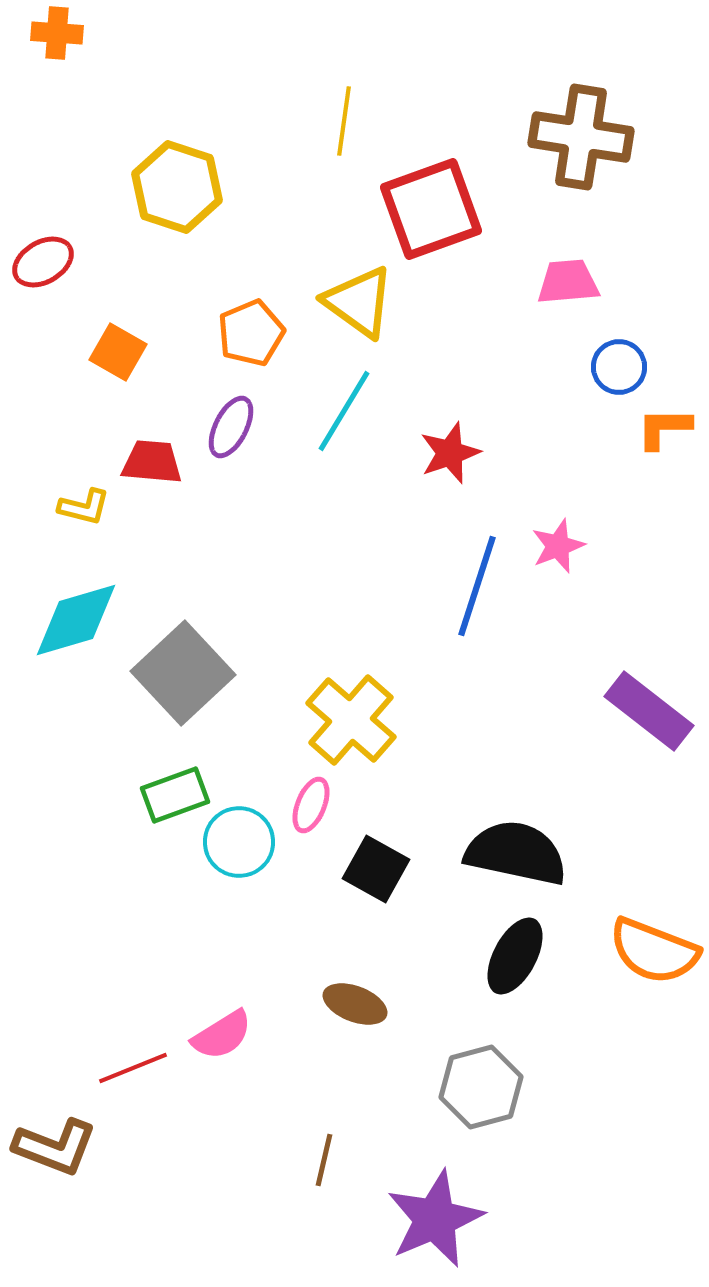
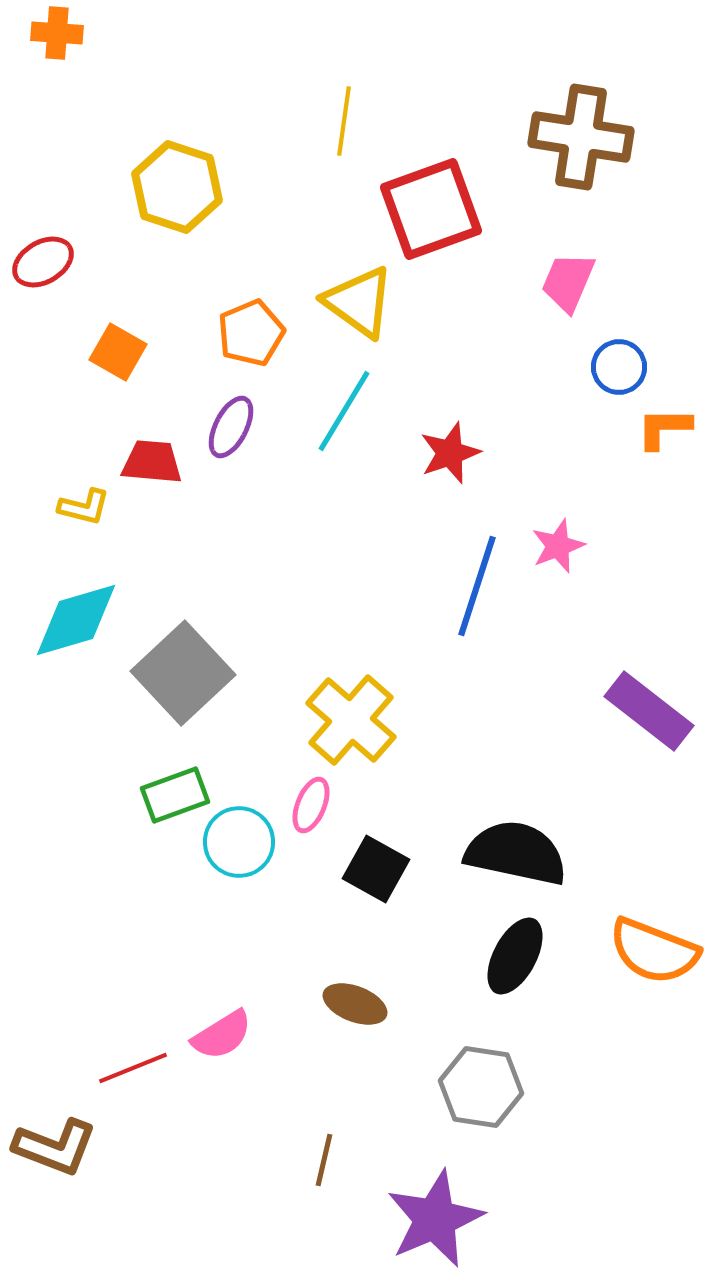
pink trapezoid: rotated 62 degrees counterclockwise
gray hexagon: rotated 24 degrees clockwise
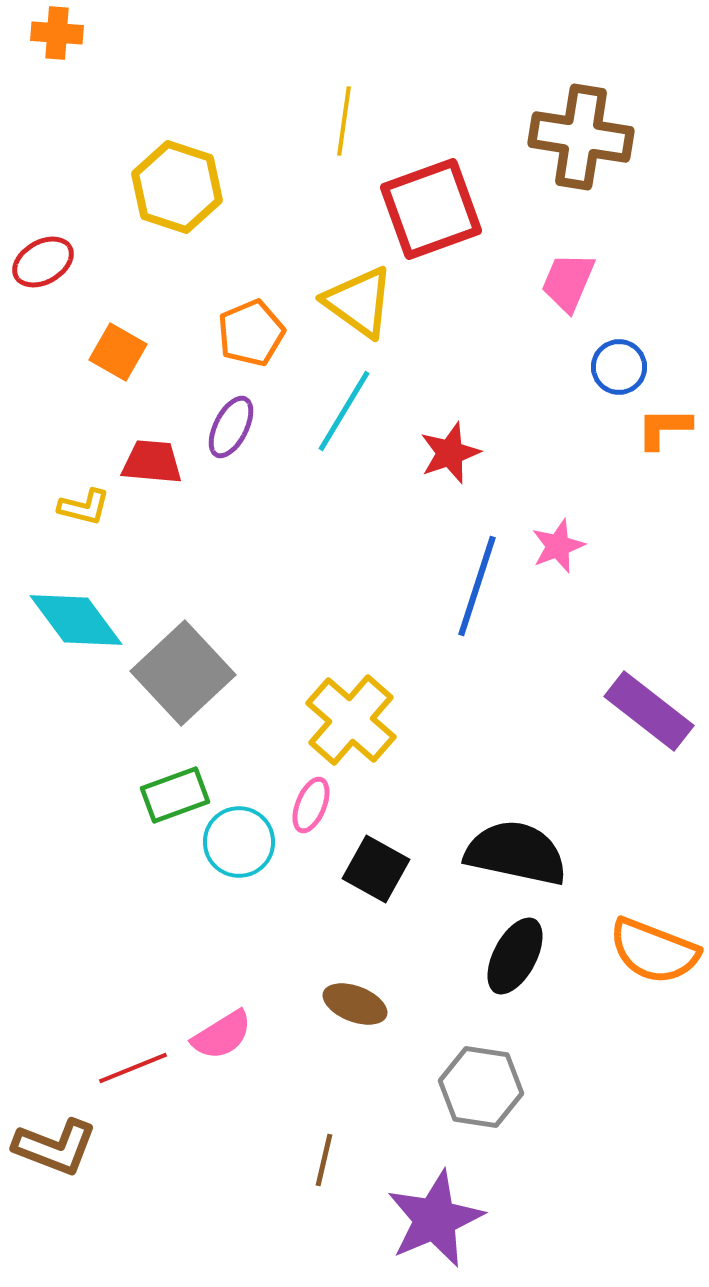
cyan diamond: rotated 70 degrees clockwise
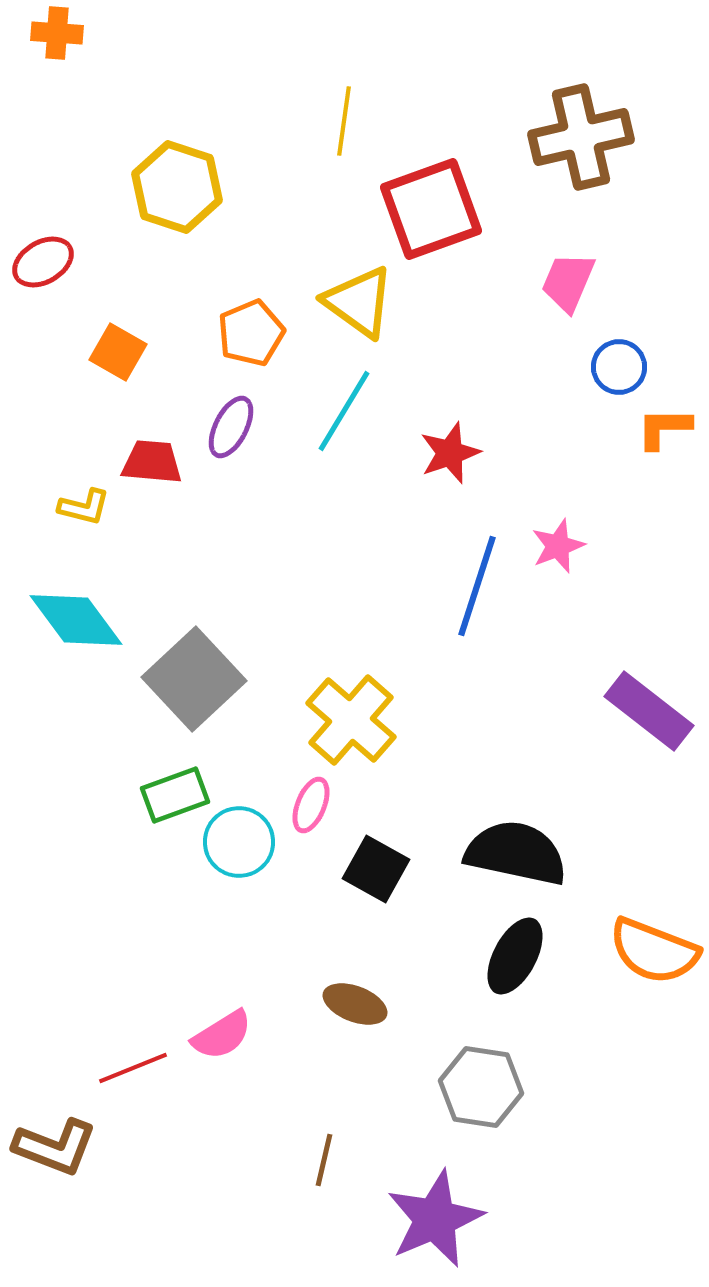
brown cross: rotated 22 degrees counterclockwise
gray square: moved 11 px right, 6 px down
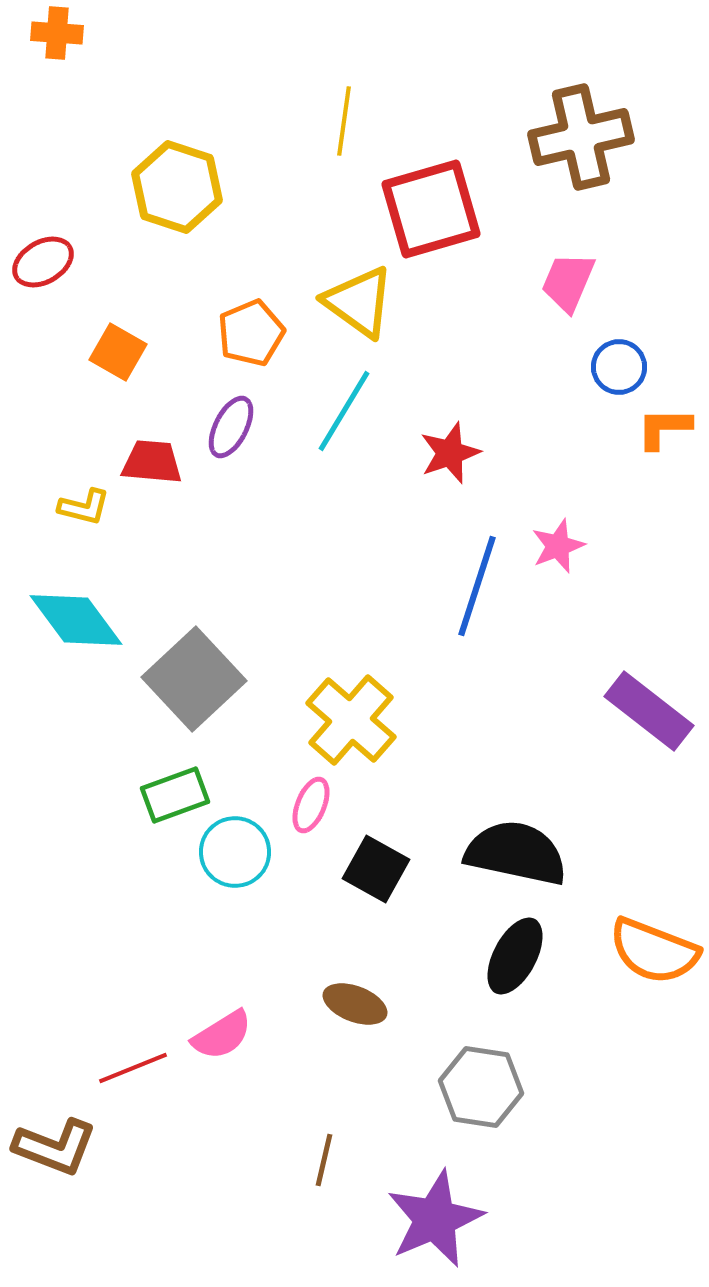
red square: rotated 4 degrees clockwise
cyan circle: moved 4 px left, 10 px down
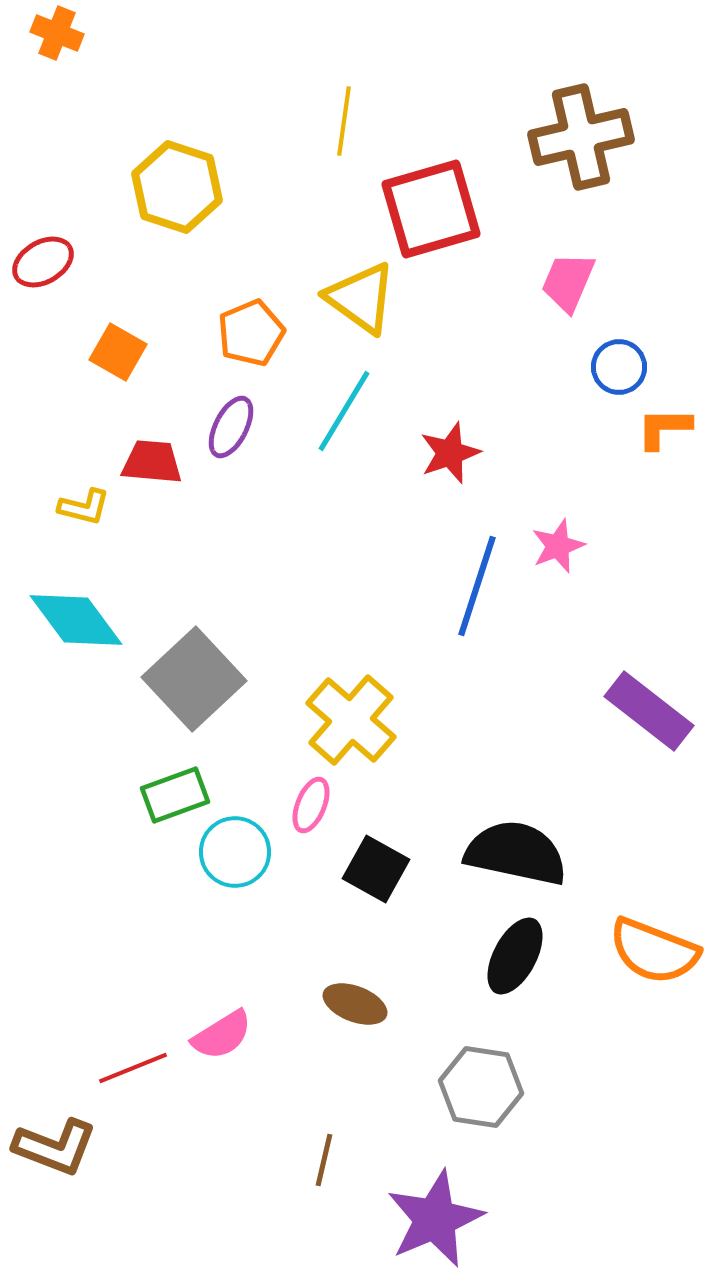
orange cross: rotated 18 degrees clockwise
yellow triangle: moved 2 px right, 4 px up
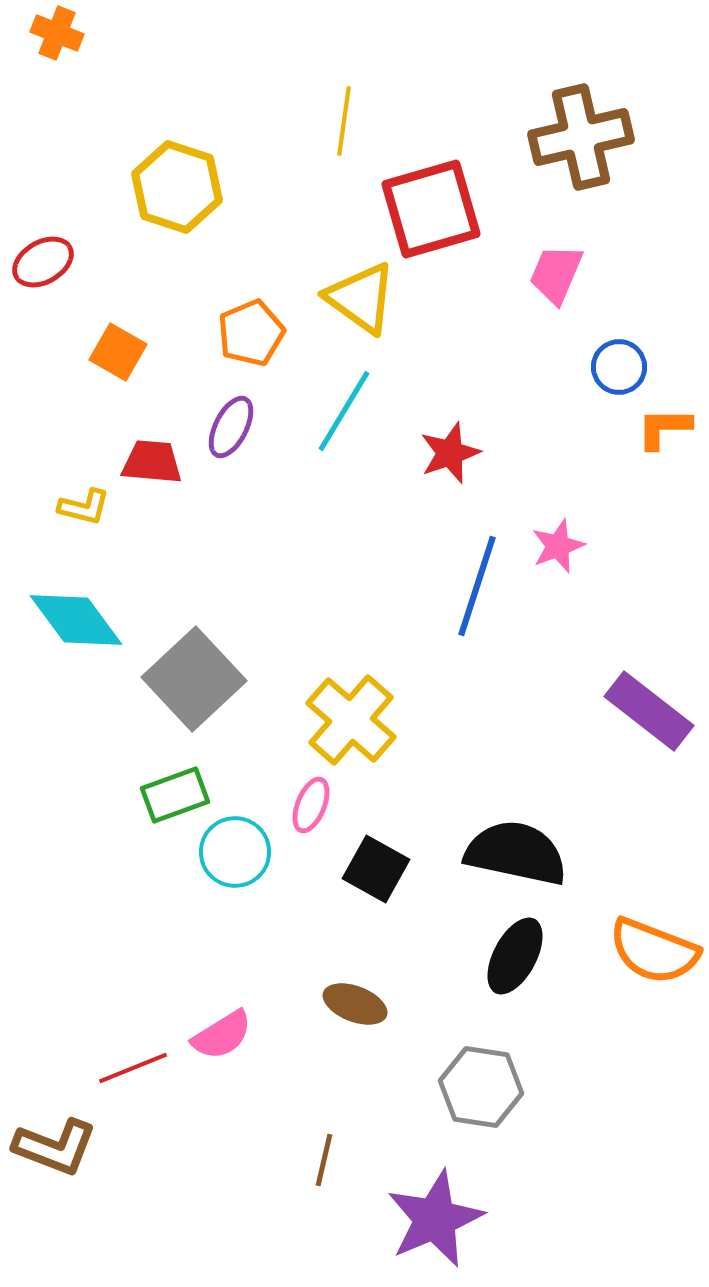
pink trapezoid: moved 12 px left, 8 px up
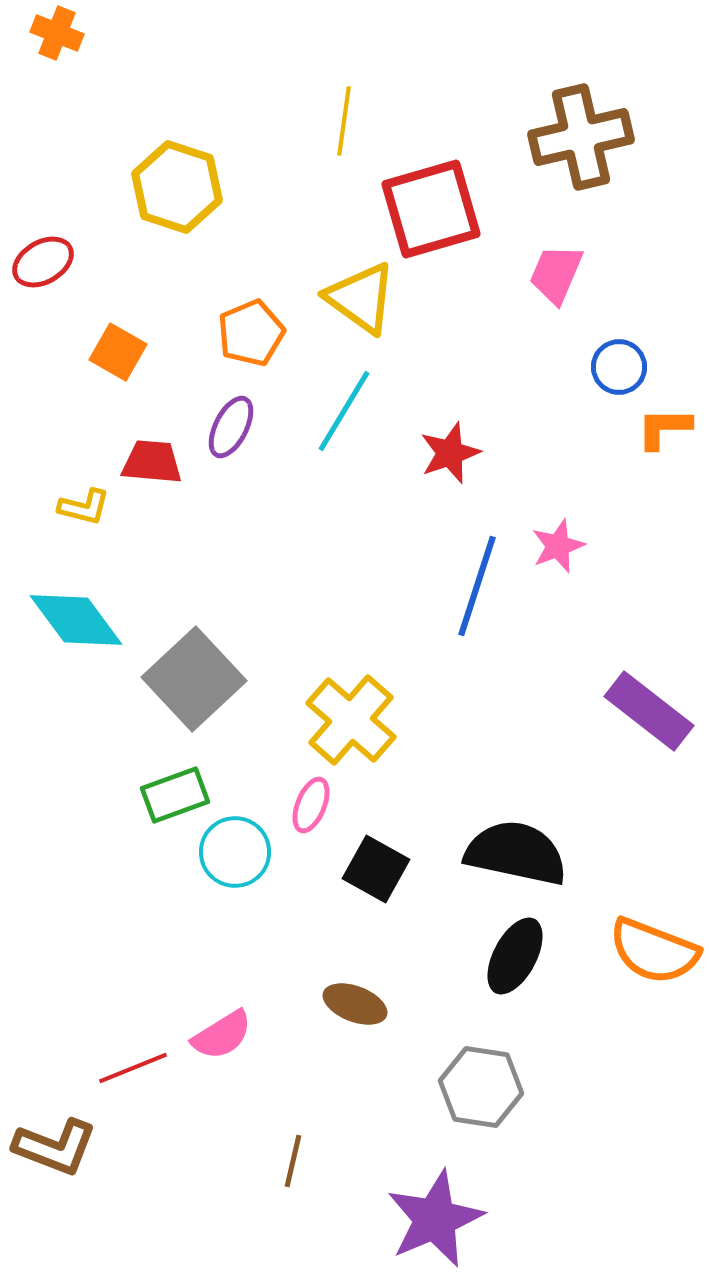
brown line: moved 31 px left, 1 px down
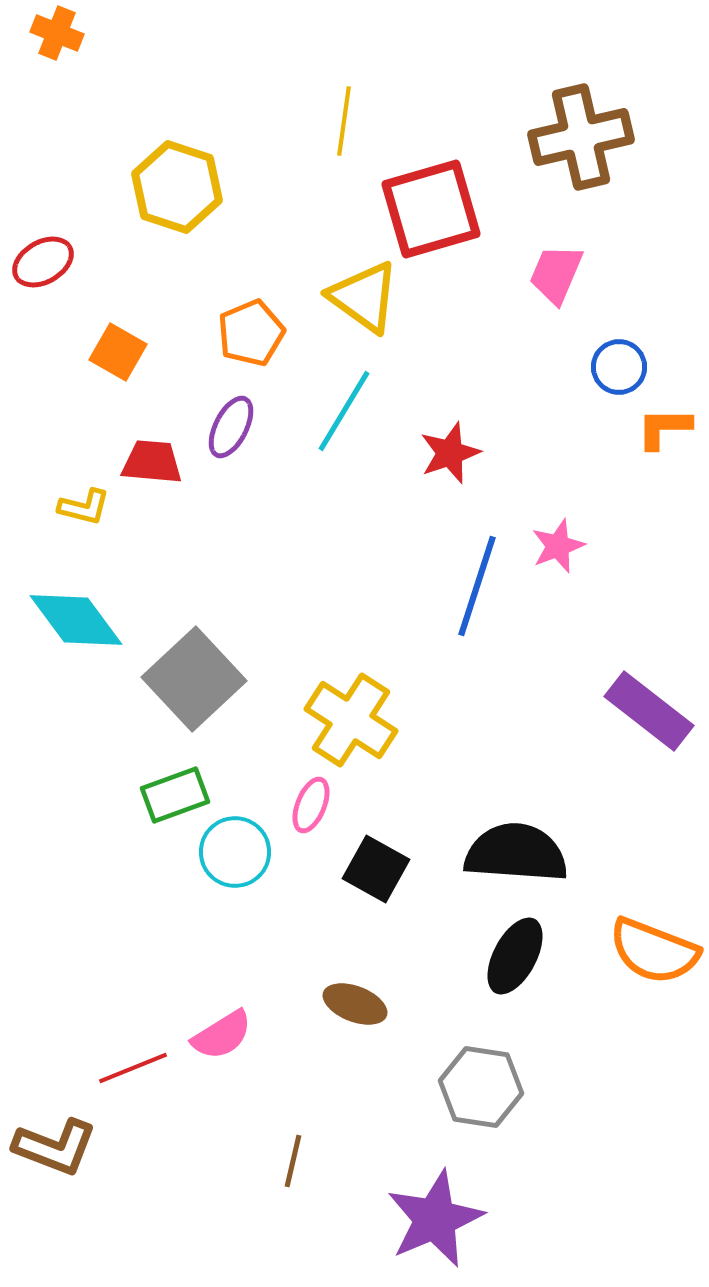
yellow triangle: moved 3 px right, 1 px up
yellow cross: rotated 8 degrees counterclockwise
black semicircle: rotated 8 degrees counterclockwise
